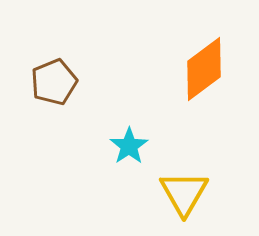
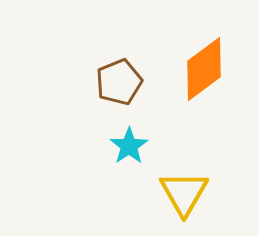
brown pentagon: moved 65 px right
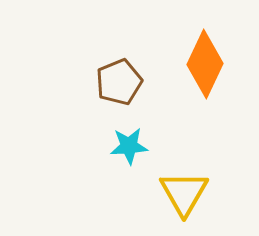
orange diamond: moved 1 px right, 5 px up; rotated 28 degrees counterclockwise
cyan star: rotated 30 degrees clockwise
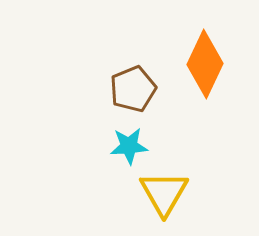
brown pentagon: moved 14 px right, 7 px down
yellow triangle: moved 20 px left
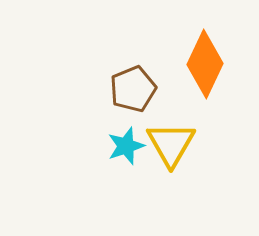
cyan star: moved 3 px left; rotated 15 degrees counterclockwise
yellow triangle: moved 7 px right, 49 px up
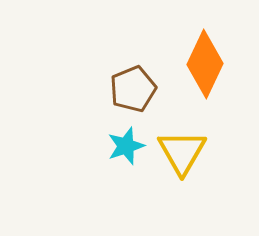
yellow triangle: moved 11 px right, 8 px down
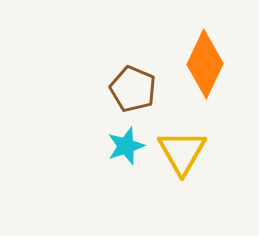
brown pentagon: rotated 27 degrees counterclockwise
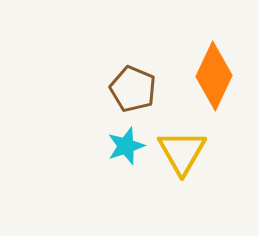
orange diamond: moved 9 px right, 12 px down
